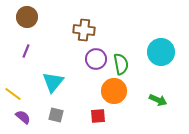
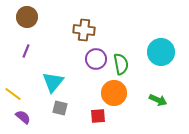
orange circle: moved 2 px down
gray square: moved 4 px right, 7 px up
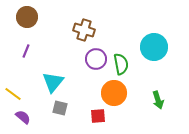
brown cross: rotated 10 degrees clockwise
cyan circle: moved 7 px left, 5 px up
green arrow: rotated 48 degrees clockwise
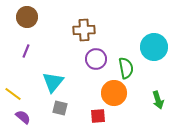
brown cross: rotated 20 degrees counterclockwise
green semicircle: moved 5 px right, 4 px down
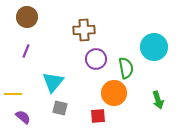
yellow line: rotated 36 degrees counterclockwise
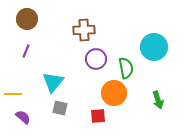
brown circle: moved 2 px down
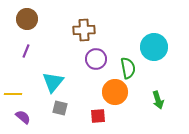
green semicircle: moved 2 px right
orange circle: moved 1 px right, 1 px up
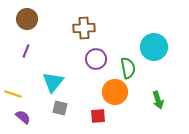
brown cross: moved 2 px up
yellow line: rotated 18 degrees clockwise
